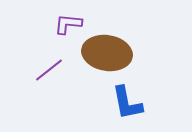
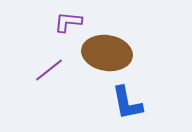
purple L-shape: moved 2 px up
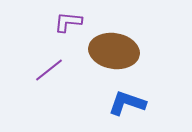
brown ellipse: moved 7 px right, 2 px up
blue L-shape: rotated 120 degrees clockwise
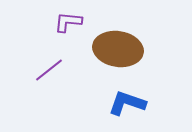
brown ellipse: moved 4 px right, 2 px up
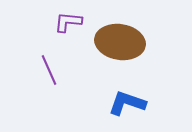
brown ellipse: moved 2 px right, 7 px up
purple line: rotated 76 degrees counterclockwise
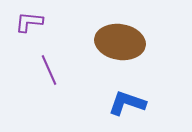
purple L-shape: moved 39 px left
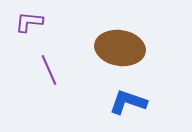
brown ellipse: moved 6 px down
blue L-shape: moved 1 px right, 1 px up
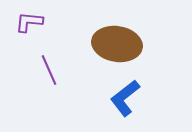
brown ellipse: moved 3 px left, 4 px up
blue L-shape: moved 3 px left, 4 px up; rotated 57 degrees counterclockwise
